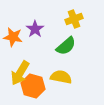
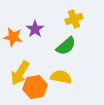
orange hexagon: moved 2 px right, 1 px down; rotated 25 degrees counterclockwise
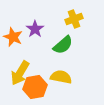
orange star: rotated 12 degrees clockwise
green semicircle: moved 3 px left, 1 px up
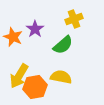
yellow arrow: moved 1 px left, 3 px down
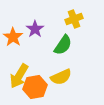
orange star: rotated 12 degrees clockwise
green semicircle: rotated 15 degrees counterclockwise
yellow semicircle: rotated 145 degrees clockwise
